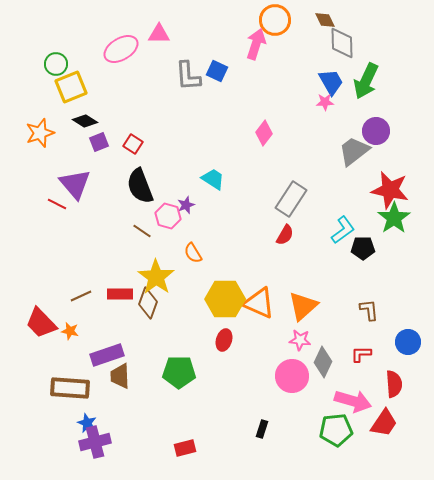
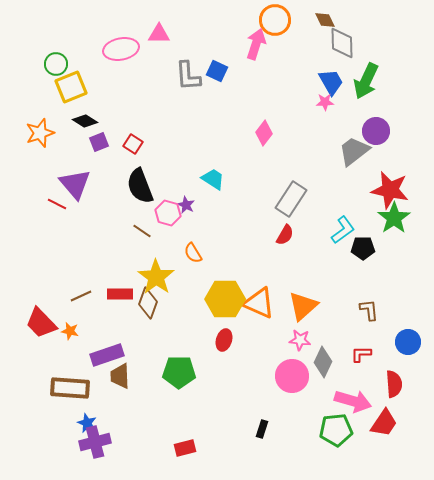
pink ellipse at (121, 49): rotated 20 degrees clockwise
purple star at (186, 205): rotated 24 degrees counterclockwise
pink hexagon at (168, 216): moved 3 px up
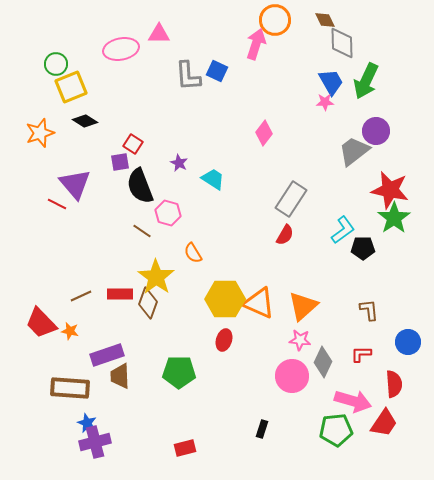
purple square at (99, 142): moved 21 px right, 20 px down; rotated 12 degrees clockwise
purple star at (186, 205): moved 7 px left, 42 px up
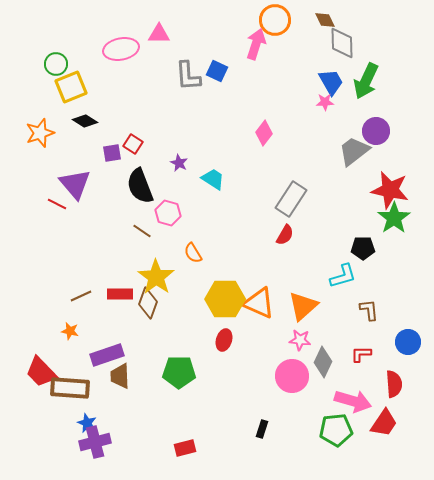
purple square at (120, 162): moved 8 px left, 9 px up
cyan L-shape at (343, 230): moved 46 px down; rotated 20 degrees clockwise
red trapezoid at (41, 323): moved 49 px down
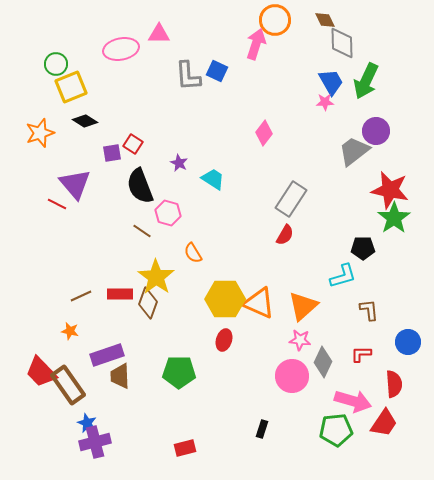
brown rectangle at (70, 388): moved 2 px left, 3 px up; rotated 51 degrees clockwise
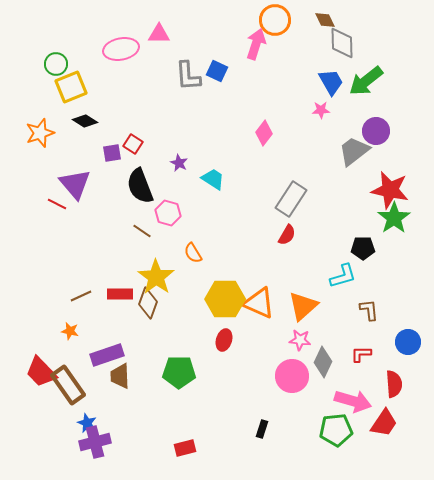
green arrow at (366, 81): rotated 27 degrees clockwise
pink star at (325, 102): moved 4 px left, 8 px down
red semicircle at (285, 235): moved 2 px right
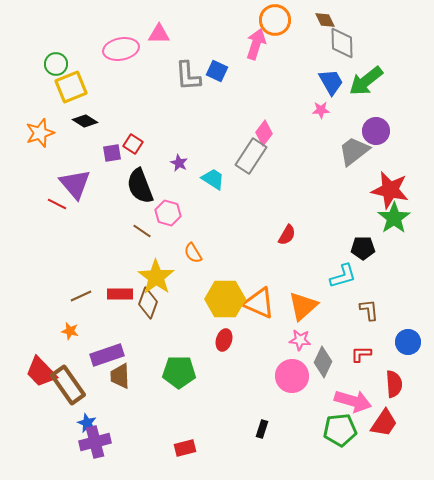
gray rectangle at (291, 199): moved 40 px left, 43 px up
green pentagon at (336, 430): moved 4 px right
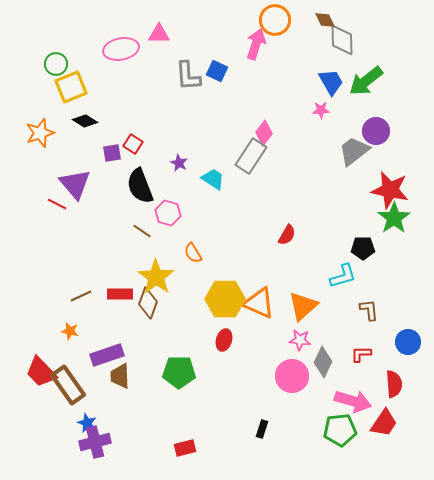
gray diamond at (342, 43): moved 3 px up
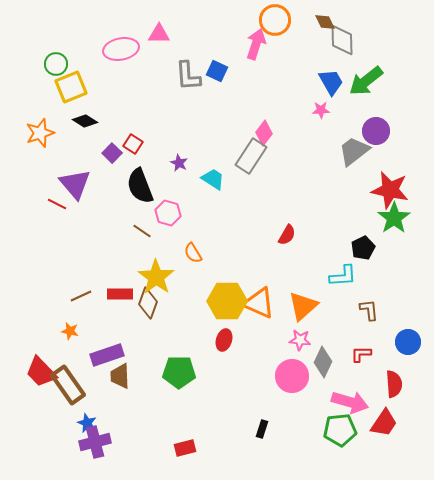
brown diamond at (325, 20): moved 2 px down
purple square at (112, 153): rotated 36 degrees counterclockwise
black pentagon at (363, 248): rotated 25 degrees counterclockwise
cyan L-shape at (343, 276): rotated 12 degrees clockwise
yellow hexagon at (225, 299): moved 2 px right, 2 px down
pink arrow at (353, 401): moved 3 px left, 1 px down
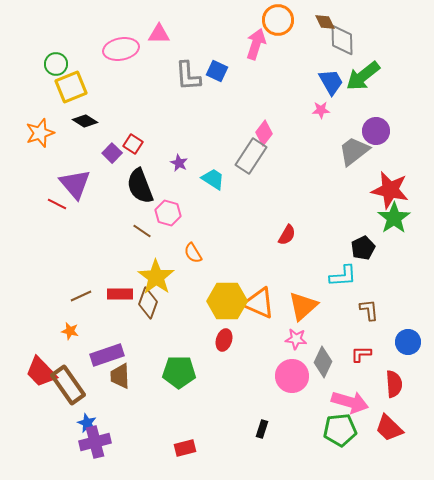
orange circle at (275, 20): moved 3 px right
green arrow at (366, 81): moved 3 px left, 5 px up
pink star at (300, 340): moved 4 px left, 1 px up
red trapezoid at (384, 423): moved 5 px right, 5 px down; rotated 100 degrees clockwise
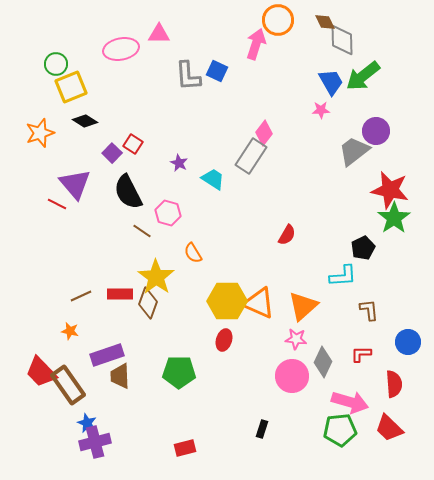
black semicircle at (140, 186): moved 12 px left, 6 px down; rotated 6 degrees counterclockwise
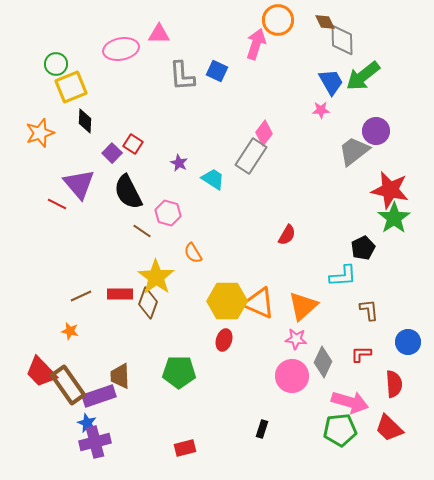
gray L-shape at (188, 76): moved 6 px left
black diamond at (85, 121): rotated 60 degrees clockwise
purple triangle at (75, 184): moved 4 px right
purple rectangle at (107, 355): moved 8 px left, 41 px down
